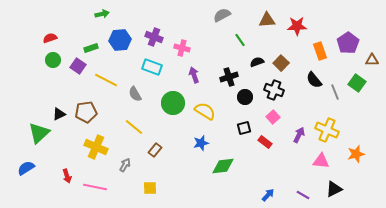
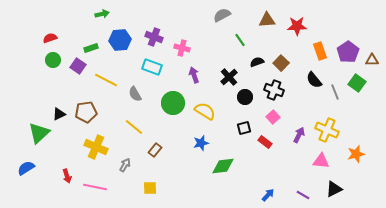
purple pentagon at (348, 43): moved 9 px down
black cross at (229, 77): rotated 24 degrees counterclockwise
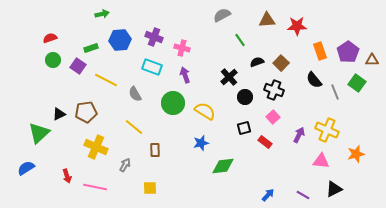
purple arrow at (194, 75): moved 9 px left
brown rectangle at (155, 150): rotated 40 degrees counterclockwise
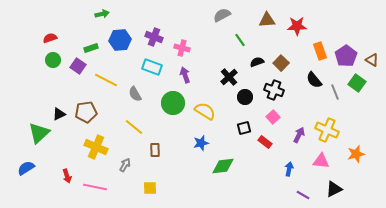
purple pentagon at (348, 52): moved 2 px left, 4 px down
brown triangle at (372, 60): rotated 32 degrees clockwise
blue arrow at (268, 195): moved 21 px right, 26 px up; rotated 32 degrees counterclockwise
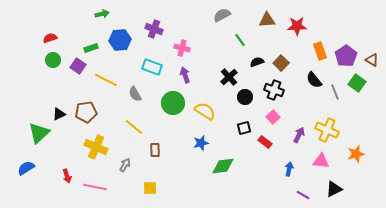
purple cross at (154, 37): moved 8 px up
